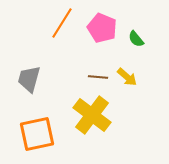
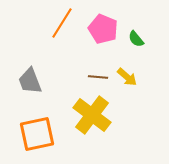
pink pentagon: moved 1 px right, 1 px down
gray trapezoid: moved 1 px right, 2 px down; rotated 36 degrees counterclockwise
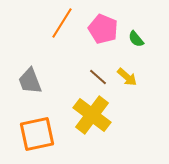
brown line: rotated 36 degrees clockwise
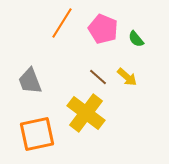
yellow cross: moved 6 px left, 2 px up
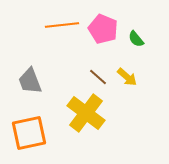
orange line: moved 2 px down; rotated 52 degrees clockwise
orange square: moved 8 px left, 1 px up
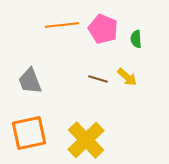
green semicircle: rotated 36 degrees clockwise
brown line: moved 2 px down; rotated 24 degrees counterclockwise
yellow cross: moved 27 px down; rotated 9 degrees clockwise
